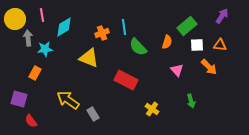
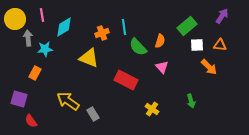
orange semicircle: moved 7 px left, 1 px up
pink triangle: moved 15 px left, 3 px up
yellow arrow: moved 1 px down
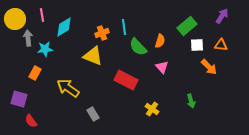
orange triangle: moved 1 px right
yellow triangle: moved 4 px right, 2 px up
yellow arrow: moved 13 px up
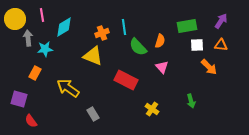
purple arrow: moved 1 px left, 5 px down
green rectangle: rotated 30 degrees clockwise
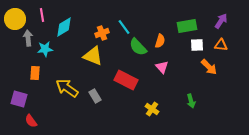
cyan line: rotated 28 degrees counterclockwise
orange rectangle: rotated 24 degrees counterclockwise
yellow arrow: moved 1 px left
gray rectangle: moved 2 px right, 18 px up
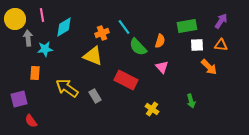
purple square: rotated 30 degrees counterclockwise
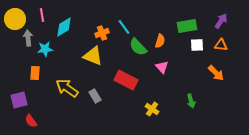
orange arrow: moved 7 px right, 6 px down
purple square: moved 1 px down
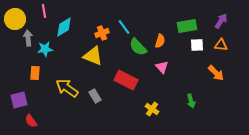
pink line: moved 2 px right, 4 px up
